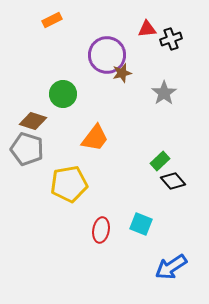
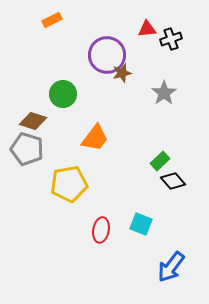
blue arrow: rotated 20 degrees counterclockwise
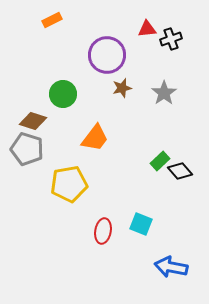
brown star: moved 15 px down
black diamond: moved 7 px right, 10 px up
red ellipse: moved 2 px right, 1 px down
blue arrow: rotated 64 degrees clockwise
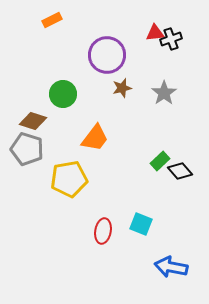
red triangle: moved 8 px right, 4 px down
yellow pentagon: moved 5 px up
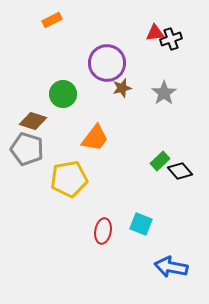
purple circle: moved 8 px down
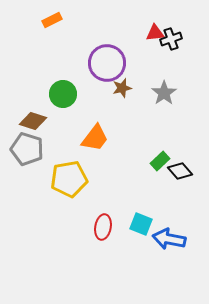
red ellipse: moved 4 px up
blue arrow: moved 2 px left, 28 px up
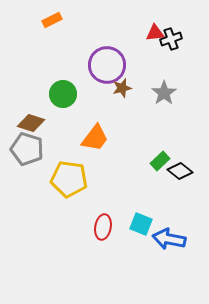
purple circle: moved 2 px down
brown diamond: moved 2 px left, 2 px down
black diamond: rotated 10 degrees counterclockwise
yellow pentagon: rotated 18 degrees clockwise
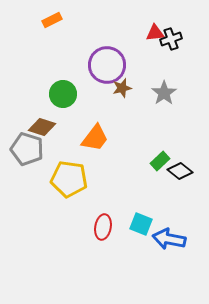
brown diamond: moved 11 px right, 4 px down
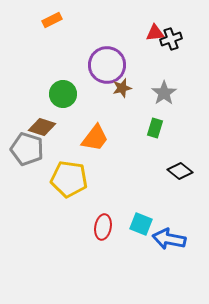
green rectangle: moved 5 px left, 33 px up; rotated 30 degrees counterclockwise
